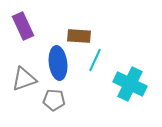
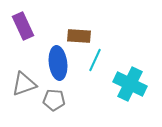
gray triangle: moved 5 px down
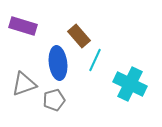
purple rectangle: rotated 48 degrees counterclockwise
brown rectangle: rotated 45 degrees clockwise
gray pentagon: rotated 20 degrees counterclockwise
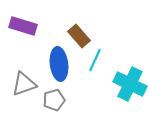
blue ellipse: moved 1 px right, 1 px down
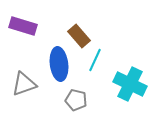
gray pentagon: moved 22 px right; rotated 30 degrees clockwise
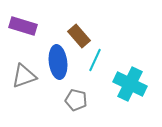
blue ellipse: moved 1 px left, 2 px up
gray triangle: moved 8 px up
